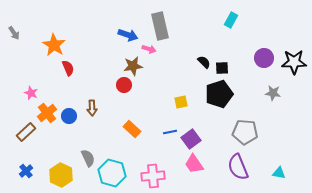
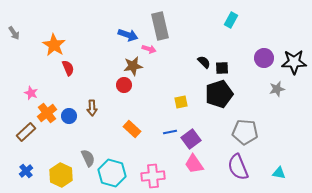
gray star: moved 4 px right, 4 px up; rotated 21 degrees counterclockwise
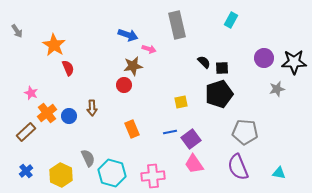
gray rectangle: moved 17 px right, 1 px up
gray arrow: moved 3 px right, 2 px up
orange rectangle: rotated 24 degrees clockwise
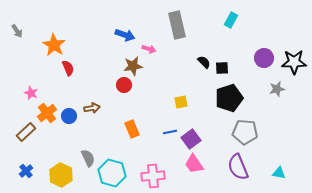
blue arrow: moved 3 px left
black pentagon: moved 10 px right, 4 px down
brown arrow: rotated 98 degrees counterclockwise
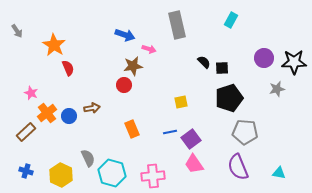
blue cross: rotated 32 degrees counterclockwise
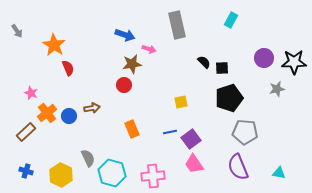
brown star: moved 1 px left, 2 px up
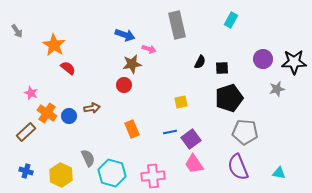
purple circle: moved 1 px left, 1 px down
black semicircle: moved 4 px left; rotated 72 degrees clockwise
red semicircle: rotated 28 degrees counterclockwise
orange cross: rotated 18 degrees counterclockwise
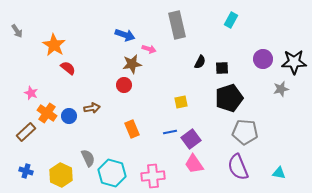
gray star: moved 4 px right
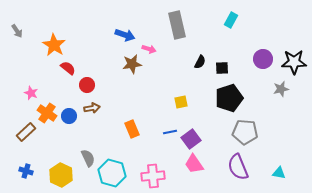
red circle: moved 37 px left
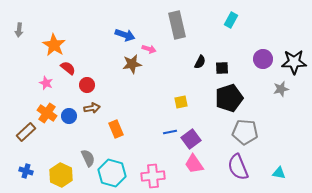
gray arrow: moved 2 px right, 1 px up; rotated 40 degrees clockwise
pink star: moved 15 px right, 10 px up
orange rectangle: moved 16 px left
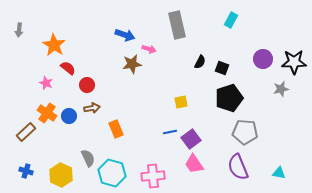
black square: rotated 24 degrees clockwise
